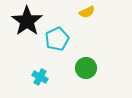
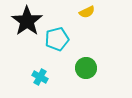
cyan pentagon: rotated 10 degrees clockwise
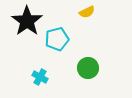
green circle: moved 2 px right
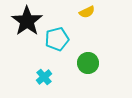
green circle: moved 5 px up
cyan cross: moved 4 px right; rotated 21 degrees clockwise
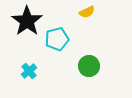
green circle: moved 1 px right, 3 px down
cyan cross: moved 15 px left, 6 px up
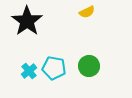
cyan pentagon: moved 3 px left, 29 px down; rotated 25 degrees clockwise
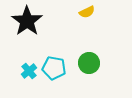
green circle: moved 3 px up
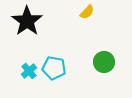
yellow semicircle: rotated 21 degrees counterclockwise
green circle: moved 15 px right, 1 px up
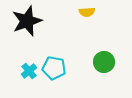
yellow semicircle: rotated 42 degrees clockwise
black star: rotated 16 degrees clockwise
